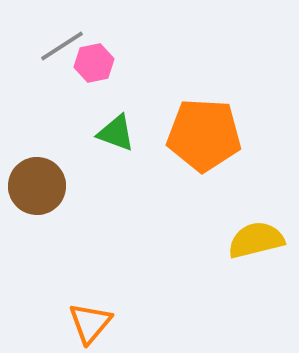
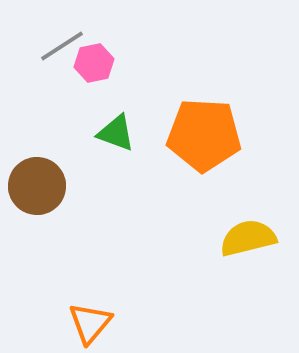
yellow semicircle: moved 8 px left, 2 px up
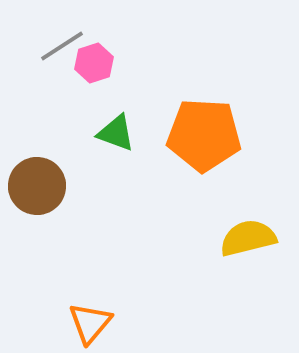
pink hexagon: rotated 6 degrees counterclockwise
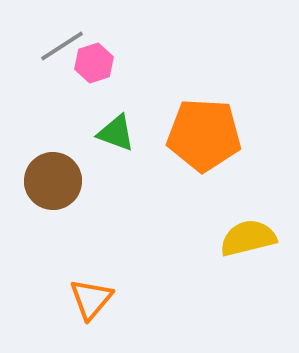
brown circle: moved 16 px right, 5 px up
orange triangle: moved 1 px right, 24 px up
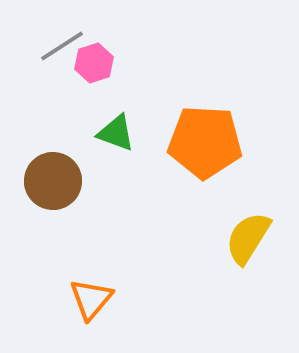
orange pentagon: moved 1 px right, 7 px down
yellow semicircle: rotated 44 degrees counterclockwise
